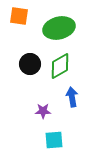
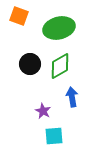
orange square: rotated 12 degrees clockwise
purple star: rotated 28 degrees clockwise
cyan square: moved 4 px up
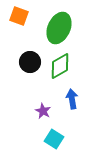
green ellipse: rotated 52 degrees counterclockwise
black circle: moved 2 px up
blue arrow: moved 2 px down
cyan square: moved 3 px down; rotated 36 degrees clockwise
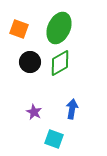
orange square: moved 13 px down
green diamond: moved 3 px up
blue arrow: moved 10 px down; rotated 18 degrees clockwise
purple star: moved 9 px left, 1 px down
cyan square: rotated 12 degrees counterclockwise
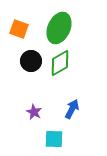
black circle: moved 1 px right, 1 px up
blue arrow: rotated 18 degrees clockwise
cyan square: rotated 18 degrees counterclockwise
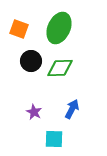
green diamond: moved 5 px down; rotated 28 degrees clockwise
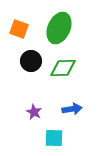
green diamond: moved 3 px right
blue arrow: rotated 54 degrees clockwise
cyan square: moved 1 px up
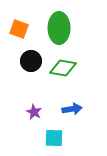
green ellipse: rotated 24 degrees counterclockwise
green diamond: rotated 12 degrees clockwise
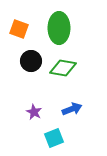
blue arrow: rotated 12 degrees counterclockwise
cyan square: rotated 24 degrees counterclockwise
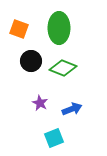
green diamond: rotated 12 degrees clockwise
purple star: moved 6 px right, 9 px up
